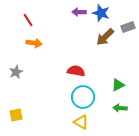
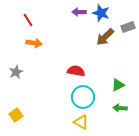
yellow square: rotated 24 degrees counterclockwise
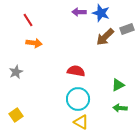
gray rectangle: moved 1 px left, 2 px down
cyan circle: moved 5 px left, 2 px down
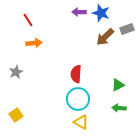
orange arrow: rotated 14 degrees counterclockwise
red semicircle: moved 3 px down; rotated 96 degrees counterclockwise
green arrow: moved 1 px left
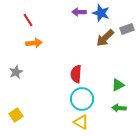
brown arrow: moved 1 px down
cyan circle: moved 4 px right
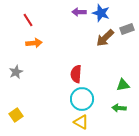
green triangle: moved 5 px right; rotated 16 degrees clockwise
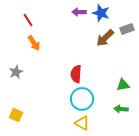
orange arrow: rotated 63 degrees clockwise
green arrow: moved 2 px right, 1 px down
yellow square: rotated 32 degrees counterclockwise
yellow triangle: moved 1 px right, 1 px down
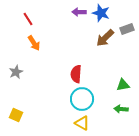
red line: moved 1 px up
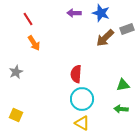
purple arrow: moved 5 px left, 1 px down
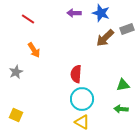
red line: rotated 24 degrees counterclockwise
orange arrow: moved 7 px down
yellow triangle: moved 1 px up
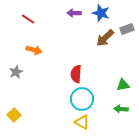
orange arrow: rotated 42 degrees counterclockwise
yellow square: moved 2 px left; rotated 24 degrees clockwise
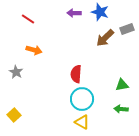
blue star: moved 1 px left, 1 px up
gray star: rotated 16 degrees counterclockwise
green triangle: moved 1 px left
